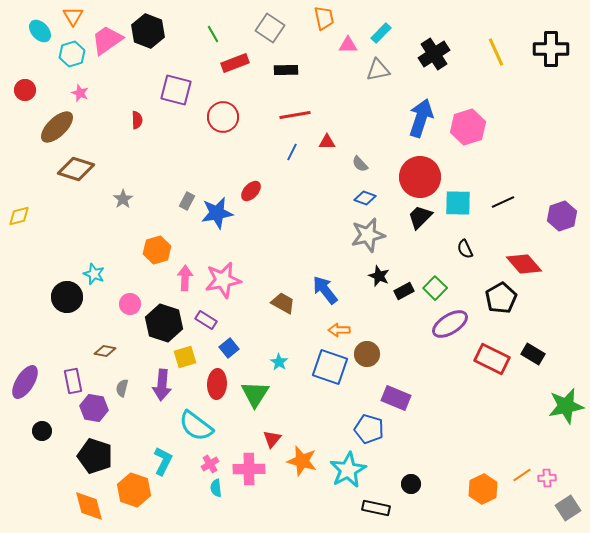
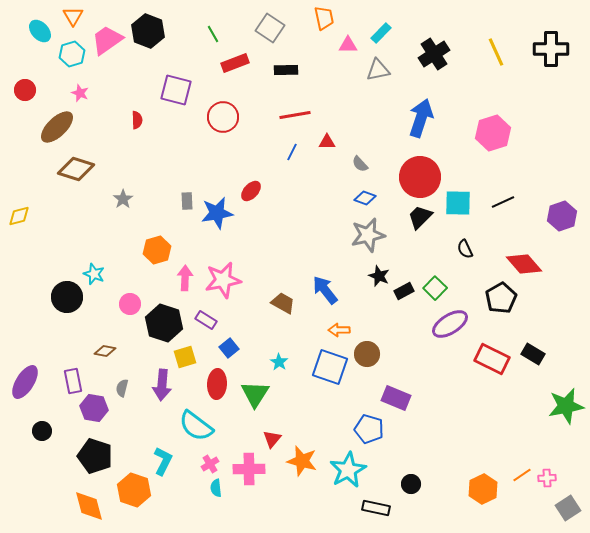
pink hexagon at (468, 127): moved 25 px right, 6 px down
gray rectangle at (187, 201): rotated 30 degrees counterclockwise
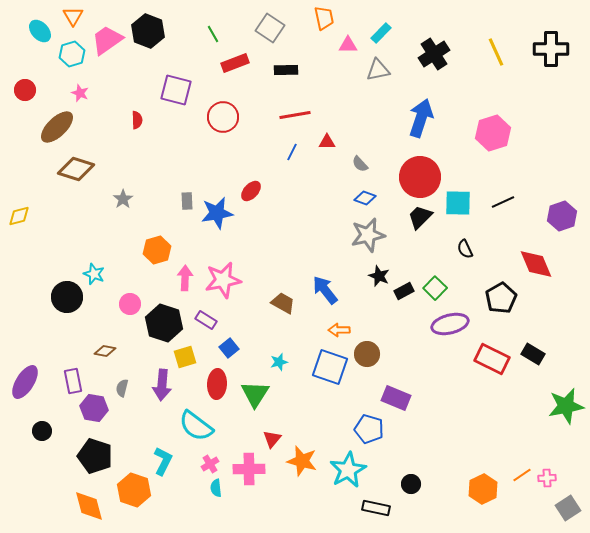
red diamond at (524, 264): moved 12 px right; rotated 18 degrees clockwise
purple ellipse at (450, 324): rotated 18 degrees clockwise
cyan star at (279, 362): rotated 24 degrees clockwise
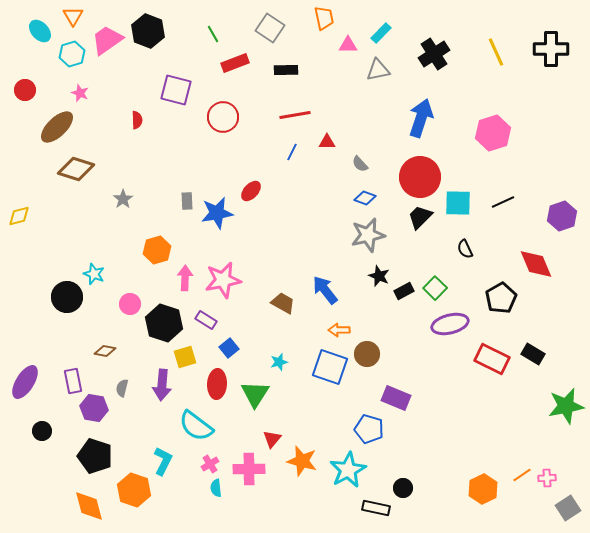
black circle at (411, 484): moved 8 px left, 4 px down
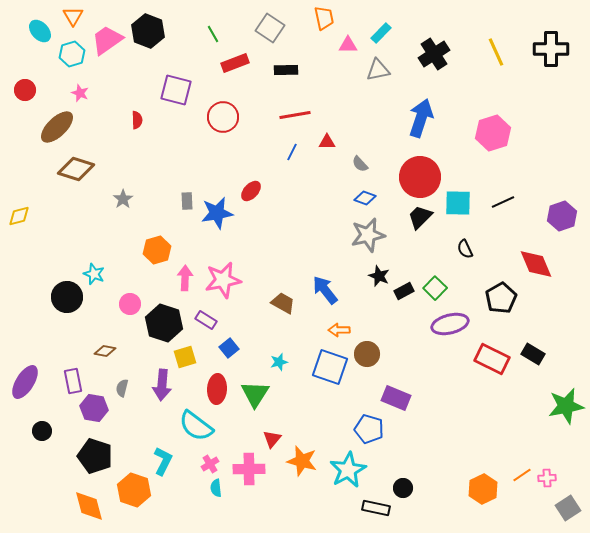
red ellipse at (217, 384): moved 5 px down
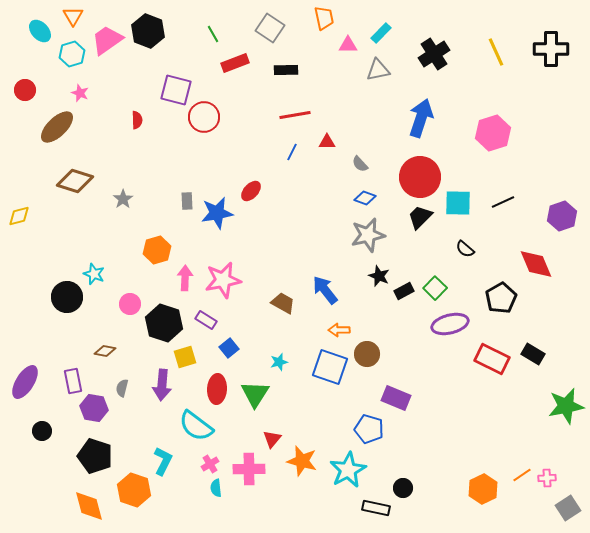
red circle at (223, 117): moved 19 px left
brown diamond at (76, 169): moved 1 px left, 12 px down
black semicircle at (465, 249): rotated 24 degrees counterclockwise
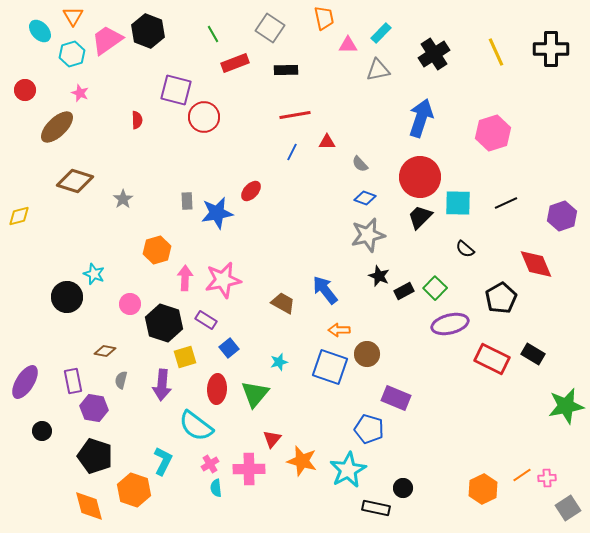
black line at (503, 202): moved 3 px right, 1 px down
gray semicircle at (122, 388): moved 1 px left, 8 px up
green triangle at (255, 394): rotated 8 degrees clockwise
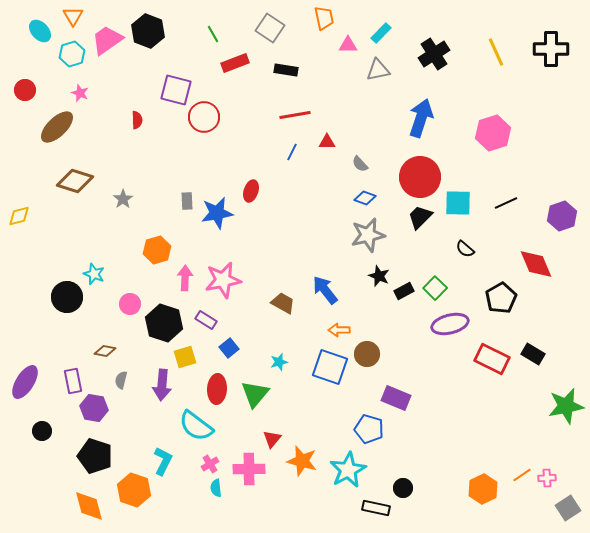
black rectangle at (286, 70): rotated 10 degrees clockwise
red ellipse at (251, 191): rotated 25 degrees counterclockwise
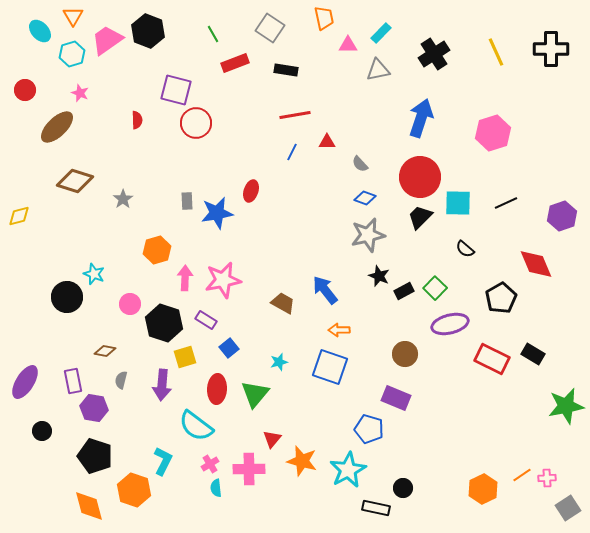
red circle at (204, 117): moved 8 px left, 6 px down
brown circle at (367, 354): moved 38 px right
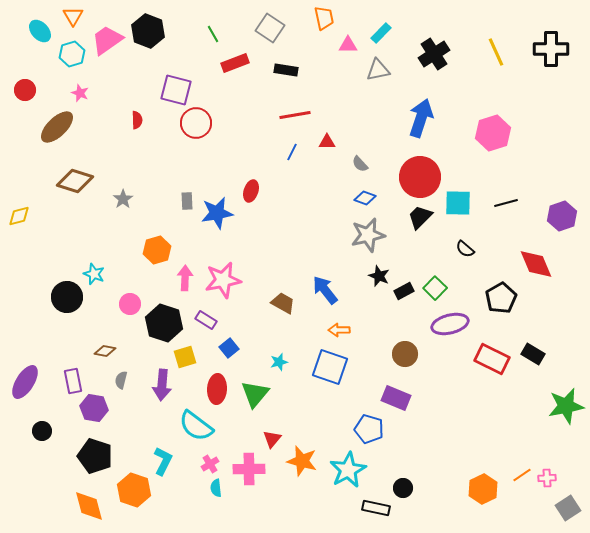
black line at (506, 203): rotated 10 degrees clockwise
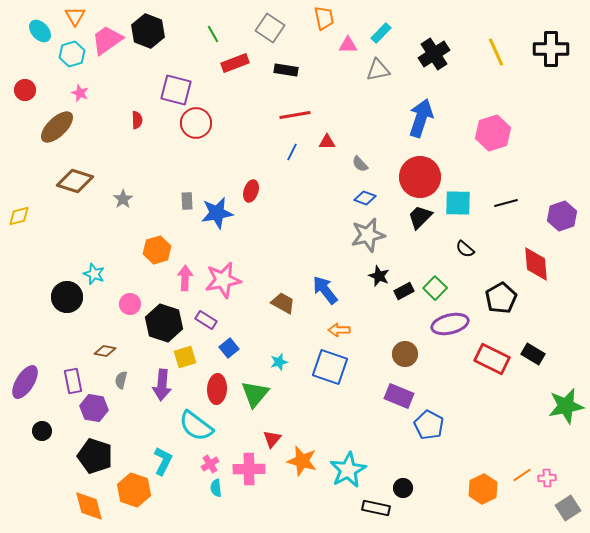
orange triangle at (73, 16): moved 2 px right
red diamond at (536, 264): rotated 18 degrees clockwise
purple rectangle at (396, 398): moved 3 px right, 2 px up
blue pentagon at (369, 429): moved 60 px right, 4 px up; rotated 12 degrees clockwise
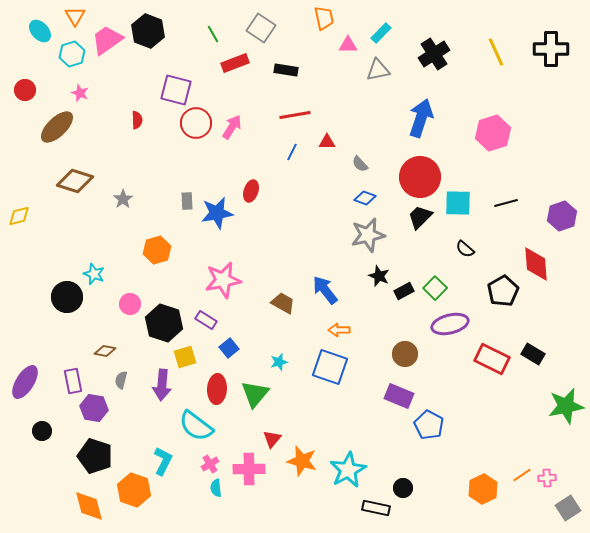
gray square at (270, 28): moved 9 px left
pink arrow at (185, 278): moved 47 px right, 151 px up; rotated 30 degrees clockwise
black pentagon at (501, 298): moved 2 px right, 7 px up
